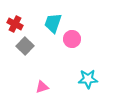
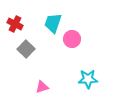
gray square: moved 1 px right, 3 px down
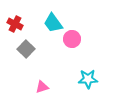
cyan trapezoid: rotated 55 degrees counterclockwise
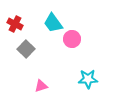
pink triangle: moved 1 px left, 1 px up
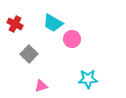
cyan trapezoid: rotated 25 degrees counterclockwise
gray square: moved 3 px right, 5 px down
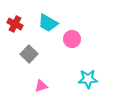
cyan trapezoid: moved 5 px left
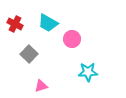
cyan star: moved 7 px up
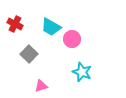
cyan trapezoid: moved 3 px right, 4 px down
cyan star: moved 6 px left; rotated 24 degrees clockwise
